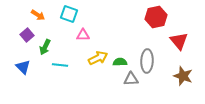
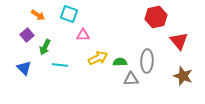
blue triangle: moved 1 px right, 1 px down
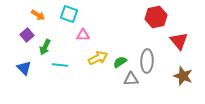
green semicircle: rotated 32 degrees counterclockwise
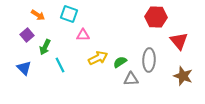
red hexagon: rotated 15 degrees clockwise
gray ellipse: moved 2 px right, 1 px up
cyan line: rotated 56 degrees clockwise
